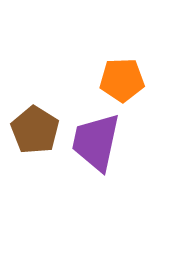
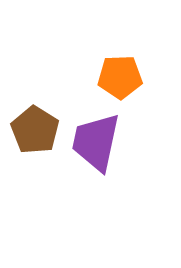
orange pentagon: moved 2 px left, 3 px up
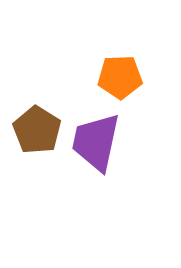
brown pentagon: moved 2 px right
